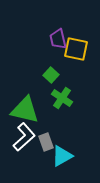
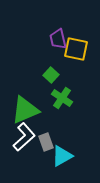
green triangle: rotated 36 degrees counterclockwise
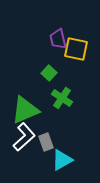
green square: moved 2 px left, 2 px up
cyan triangle: moved 4 px down
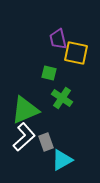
yellow square: moved 4 px down
green square: rotated 28 degrees counterclockwise
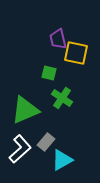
white L-shape: moved 4 px left, 12 px down
gray rectangle: rotated 60 degrees clockwise
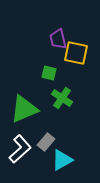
green triangle: moved 1 px left, 1 px up
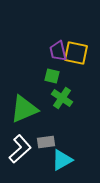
purple trapezoid: moved 12 px down
green square: moved 3 px right, 3 px down
gray rectangle: rotated 42 degrees clockwise
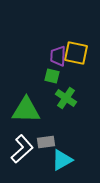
purple trapezoid: moved 5 px down; rotated 15 degrees clockwise
green cross: moved 4 px right
green triangle: moved 2 px right, 1 px down; rotated 24 degrees clockwise
white L-shape: moved 2 px right
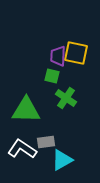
white L-shape: rotated 104 degrees counterclockwise
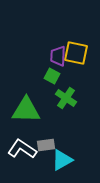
green square: rotated 14 degrees clockwise
gray rectangle: moved 3 px down
